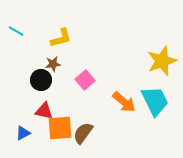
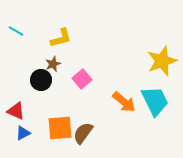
brown star: rotated 14 degrees counterclockwise
pink square: moved 3 px left, 1 px up
red triangle: moved 28 px left; rotated 12 degrees clockwise
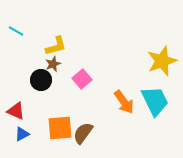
yellow L-shape: moved 5 px left, 8 px down
orange arrow: rotated 15 degrees clockwise
blue triangle: moved 1 px left, 1 px down
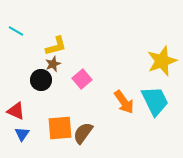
blue triangle: rotated 28 degrees counterclockwise
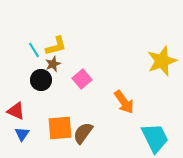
cyan line: moved 18 px right, 19 px down; rotated 28 degrees clockwise
cyan trapezoid: moved 37 px down
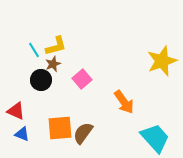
blue triangle: rotated 42 degrees counterclockwise
cyan trapezoid: rotated 16 degrees counterclockwise
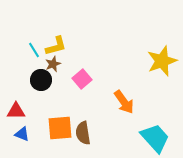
red triangle: rotated 24 degrees counterclockwise
brown semicircle: rotated 45 degrees counterclockwise
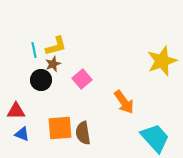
cyan line: rotated 21 degrees clockwise
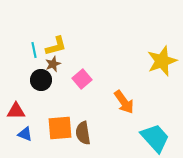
blue triangle: moved 3 px right
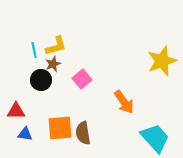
blue triangle: rotated 14 degrees counterclockwise
